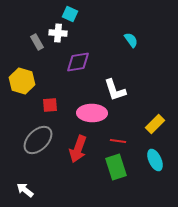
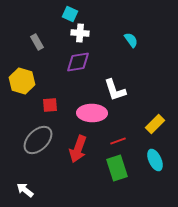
white cross: moved 22 px right
red line: rotated 28 degrees counterclockwise
green rectangle: moved 1 px right, 1 px down
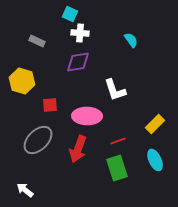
gray rectangle: moved 1 px up; rotated 35 degrees counterclockwise
pink ellipse: moved 5 px left, 3 px down
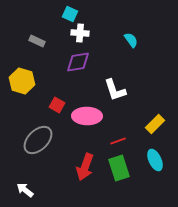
red square: moved 7 px right; rotated 35 degrees clockwise
red arrow: moved 7 px right, 18 px down
green rectangle: moved 2 px right
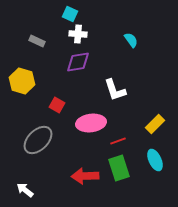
white cross: moved 2 px left, 1 px down
pink ellipse: moved 4 px right, 7 px down; rotated 8 degrees counterclockwise
red arrow: moved 9 px down; rotated 68 degrees clockwise
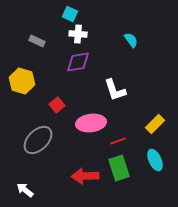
red square: rotated 21 degrees clockwise
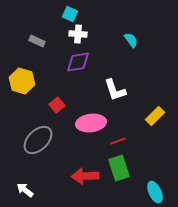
yellow rectangle: moved 8 px up
cyan ellipse: moved 32 px down
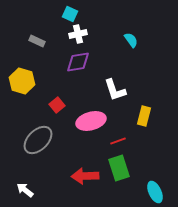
white cross: rotated 18 degrees counterclockwise
yellow rectangle: moved 11 px left; rotated 30 degrees counterclockwise
pink ellipse: moved 2 px up; rotated 8 degrees counterclockwise
